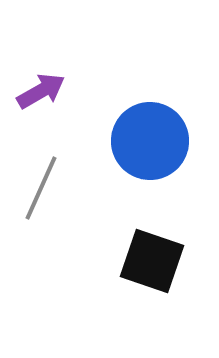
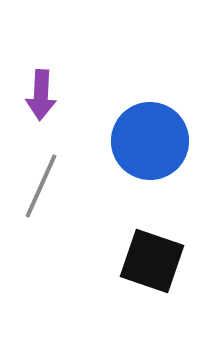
purple arrow: moved 4 px down; rotated 123 degrees clockwise
gray line: moved 2 px up
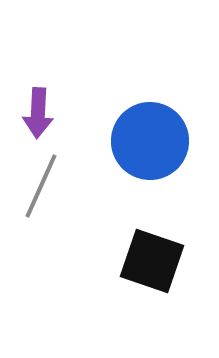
purple arrow: moved 3 px left, 18 px down
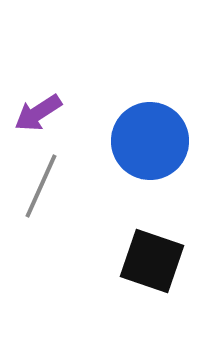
purple arrow: rotated 54 degrees clockwise
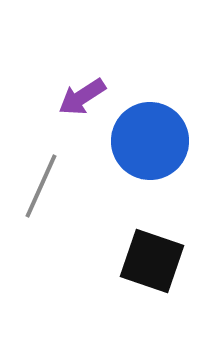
purple arrow: moved 44 px right, 16 px up
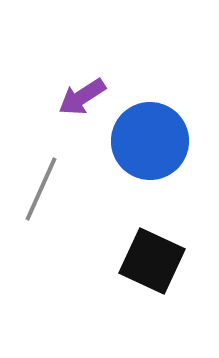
gray line: moved 3 px down
black square: rotated 6 degrees clockwise
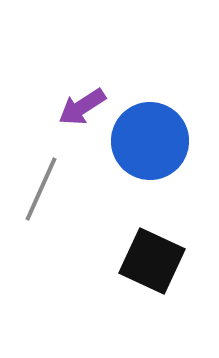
purple arrow: moved 10 px down
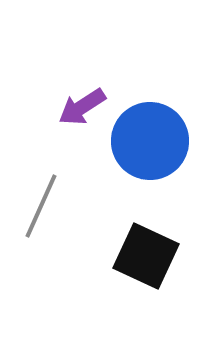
gray line: moved 17 px down
black square: moved 6 px left, 5 px up
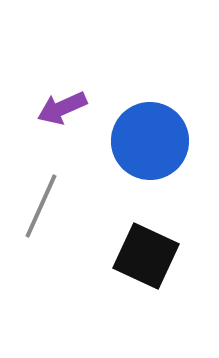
purple arrow: moved 20 px left, 1 px down; rotated 9 degrees clockwise
